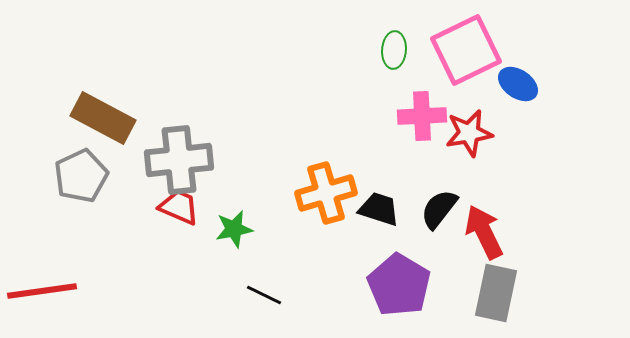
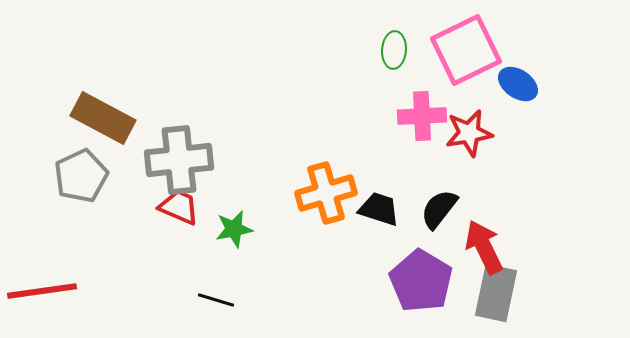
red arrow: moved 15 px down
purple pentagon: moved 22 px right, 4 px up
black line: moved 48 px left, 5 px down; rotated 9 degrees counterclockwise
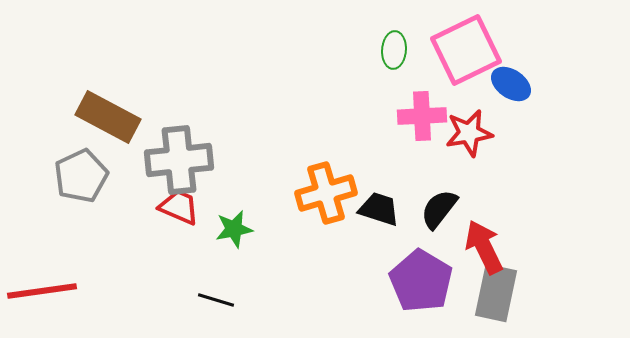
blue ellipse: moved 7 px left
brown rectangle: moved 5 px right, 1 px up
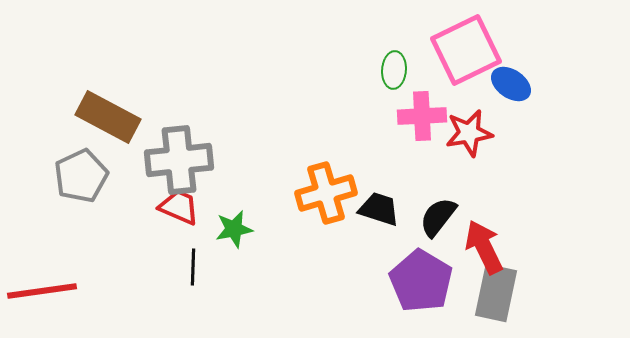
green ellipse: moved 20 px down
black semicircle: moved 1 px left, 8 px down
black line: moved 23 px left, 33 px up; rotated 75 degrees clockwise
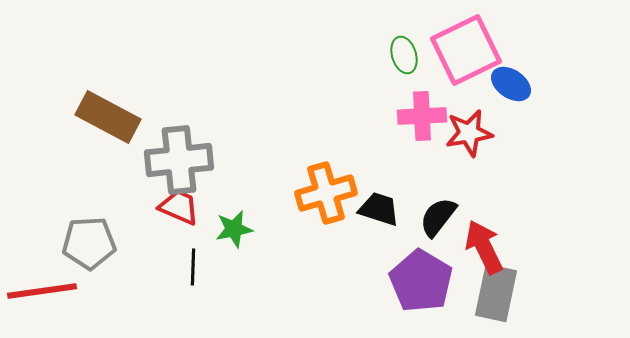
green ellipse: moved 10 px right, 15 px up; rotated 21 degrees counterclockwise
gray pentagon: moved 8 px right, 67 px down; rotated 22 degrees clockwise
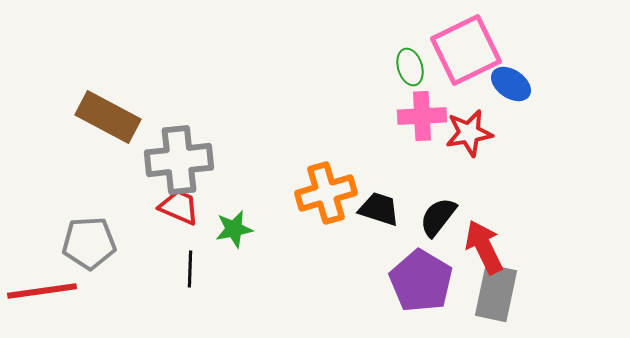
green ellipse: moved 6 px right, 12 px down
black line: moved 3 px left, 2 px down
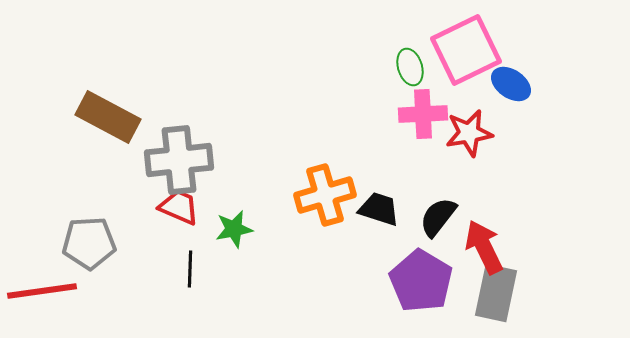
pink cross: moved 1 px right, 2 px up
orange cross: moved 1 px left, 2 px down
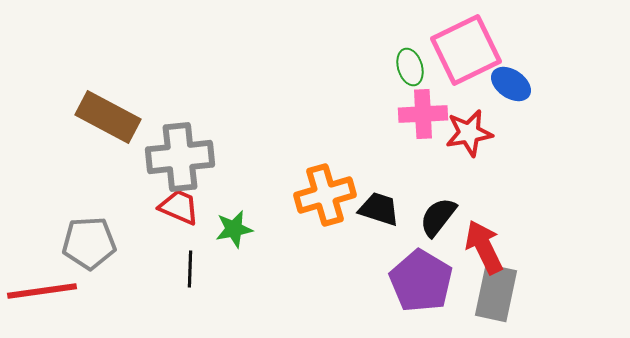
gray cross: moved 1 px right, 3 px up
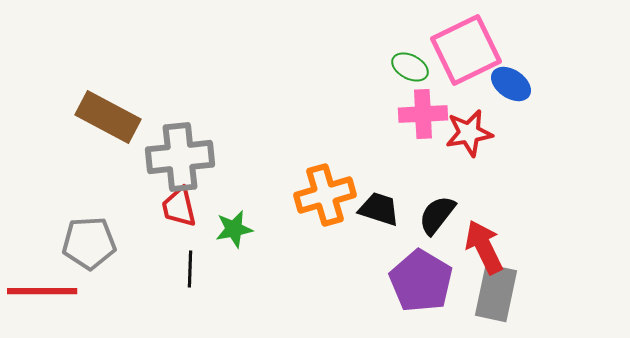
green ellipse: rotated 45 degrees counterclockwise
red trapezoid: rotated 126 degrees counterclockwise
black semicircle: moved 1 px left, 2 px up
red line: rotated 8 degrees clockwise
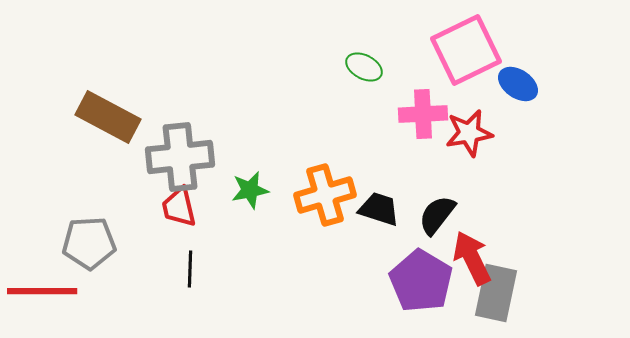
green ellipse: moved 46 px left
blue ellipse: moved 7 px right
green star: moved 16 px right, 39 px up
red arrow: moved 12 px left, 11 px down
